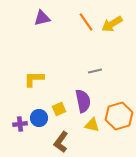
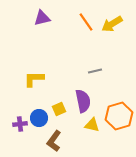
brown L-shape: moved 7 px left, 1 px up
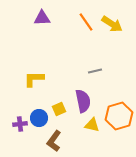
purple triangle: rotated 12 degrees clockwise
yellow arrow: rotated 115 degrees counterclockwise
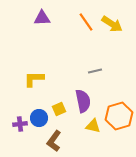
yellow triangle: moved 1 px right, 1 px down
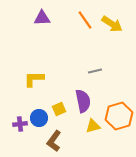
orange line: moved 1 px left, 2 px up
yellow triangle: rotated 28 degrees counterclockwise
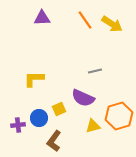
purple semicircle: moved 3 px up; rotated 125 degrees clockwise
purple cross: moved 2 px left, 1 px down
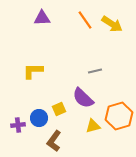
yellow L-shape: moved 1 px left, 8 px up
purple semicircle: rotated 20 degrees clockwise
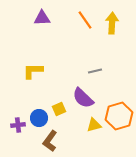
yellow arrow: moved 1 px up; rotated 120 degrees counterclockwise
yellow triangle: moved 1 px right, 1 px up
brown L-shape: moved 4 px left
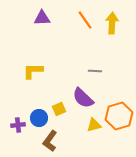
gray line: rotated 16 degrees clockwise
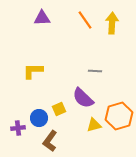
purple cross: moved 3 px down
